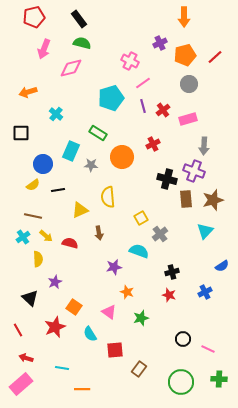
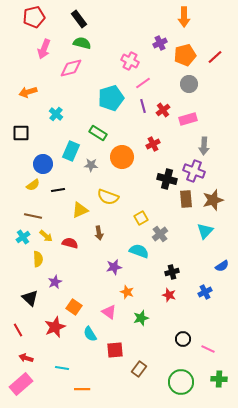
yellow semicircle at (108, 197): rotated 65 degrees counterclockwise
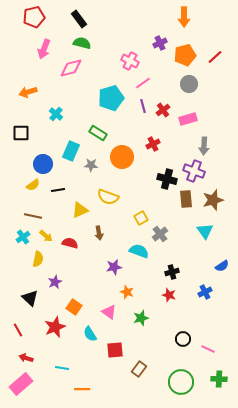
cyan triangle at (205, 231): rotated 18 degrees counterclockwise
yellow semicircle at (38, 259): rotated 14 degrees clockwise
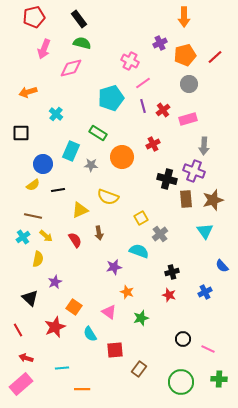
red semicircle at (70, 243): moved 5 px right, 3 px up; rotated 42 degrees clockwise
blue semicircle at (222, 266): rotated 80 degrees clockwise
cyan line at (62, 368): rotated 16 degrees counterclockwise
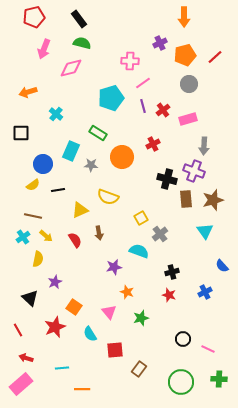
pink cross at (130, 61): rotated 24 degrees counterclockwise
pink triangle at (109, 312): rotated 14 degrees clockwise
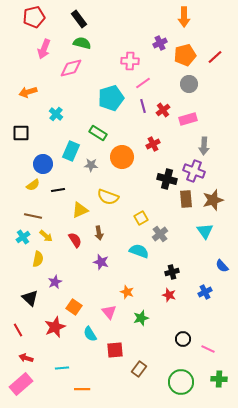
purple star at (114, 267): moved 13 px left, 5 px up; rotated 28 degrees clockwise
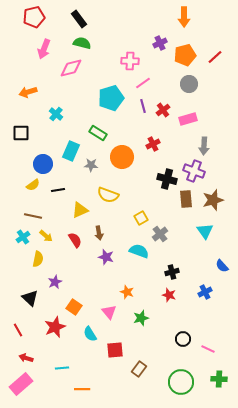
yellow semicircle at (108, 197): moved 2 px up
purple star at (101, 262): moved 5 px right, 5 px up
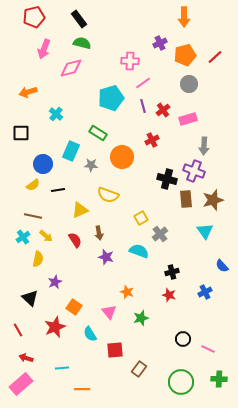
red cross at (153, 144): moved 1 px left, 4 px up
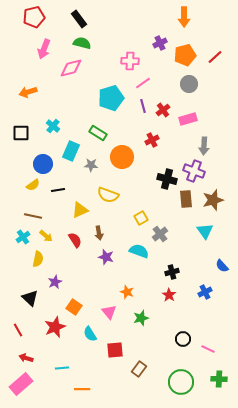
cyan cross at (56, 114): moved 3 px left, 12 px down
red star at (169, 295): rotated 16 degrees clockwise
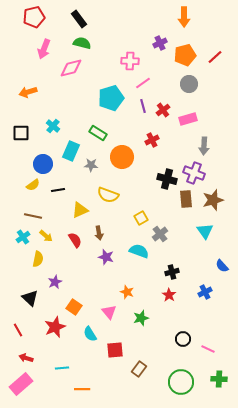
purple cross at (194, 171): moved 2 px down
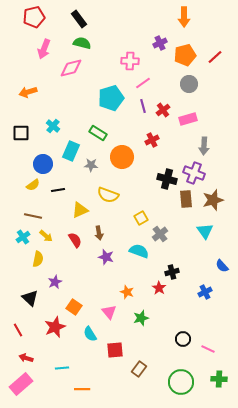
red star at (169, 295): moved 10 px left, 7 px up
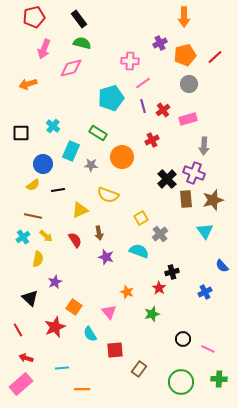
orange arrow at (28, 92): moved 8 px up
black cross at (167, 179): rotated 30 degrees clockwise
green star at (141, 318): moved 11 px right, 4 px up
